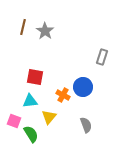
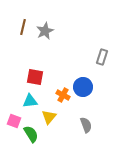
gray star: rotated 12 degrees clockwise
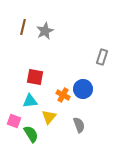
blue circle: moved 2 px down
gray semicircle: moved 7 px left
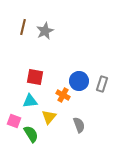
gray rectangle: moved 27 px down
blue circle: moved 4 px left, 8 px up
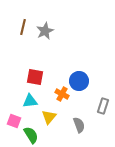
gray rectangle: moved 1 px right, 22 px down
orange cross: moved 1 px left, 1 px up
green semicircle: moved 1 px down
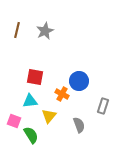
brown line: moved 6 px left, 3 px down
yellow triangle: moved 1 px up
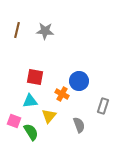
gray star: rotated 30 degrees clockwise
green semicircle: moved 3 px up
